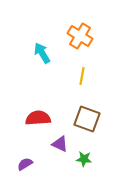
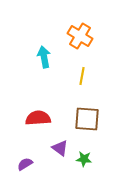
cyan arrow: moved 2 px right, 4 px down; rotated 20 degrees clockwise
brown square: rotated 16 degrees counterclockwise
purple triangle: moved 4 px down; rotated 12 degrees clockwise
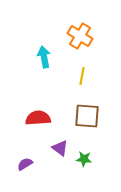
brown square: moved 3 px up
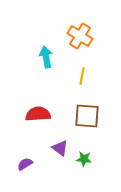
cyan arrow: moved 2 px right
red semicircle: moved 4 px up
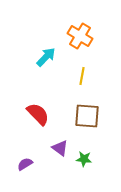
cyan arrow: rotated 55 degrees clockwise
red semicircle: rotated 50 degrees clockwise
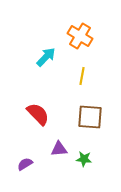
brown square: moved 3 px right, 1 px down
purple triangle: moved 1 px left, 1 px down; rotated 42 degrees counterclockwise
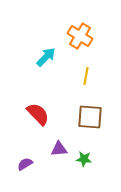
yellow line: moved 4 px right
